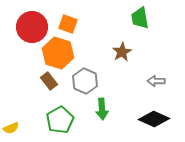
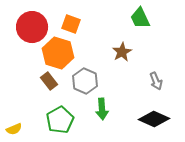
green trapezoid: rotated 15 degrees counterclockwise
orange square: moved 3 px right
gray arrow: rotated 114 degrees counterclockwise
yellow semicircle: moved 3 px right, 1 px down
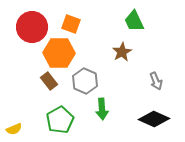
green trapezoid: moved 6 px left, 3 px down
orange hexagon: moved 1 px right; rotated 16 degrees counterclockwise
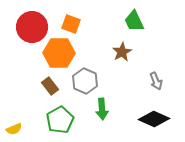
brown rectangle: moved 1 px right, 5 px down
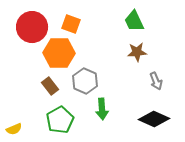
brown star: moved 15 px right; rotated 24 degrees clockwise
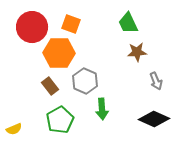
green trapezoid: moved 6 px left, 2 px down
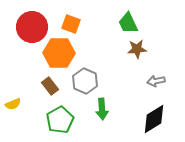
brown star: moved 3 px up
gray arrow: rotated 102 degrees clockwise
black diamond: rotated 56 degrees counterclockwise
yellow semicircle: moved 1 px left, 25 px up
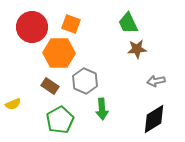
brown rectangle: rotated 18 degrees counterclockwise
